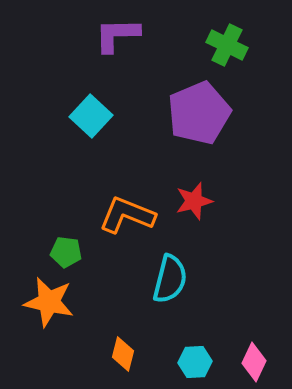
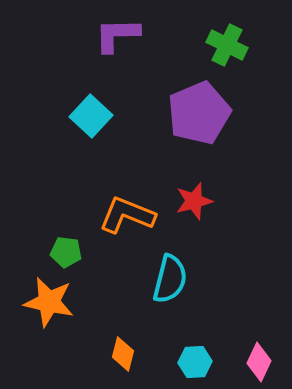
pink diamond: moved 5 px right
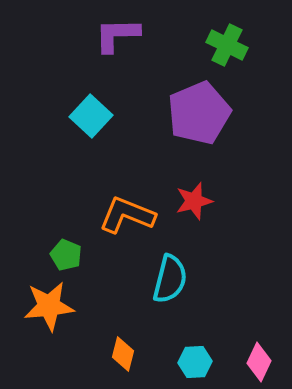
green pentagon: moved 3 px down; rotated 16 degrees clockwise
orange star: moved 4 px down; rotated 18 degrees counterclockwise
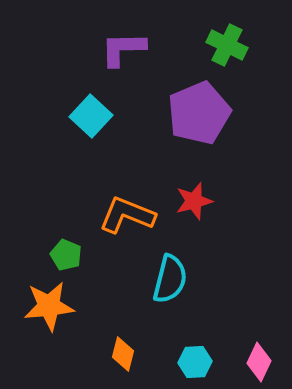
purple L-shape: moved 6 px right, 14 px down
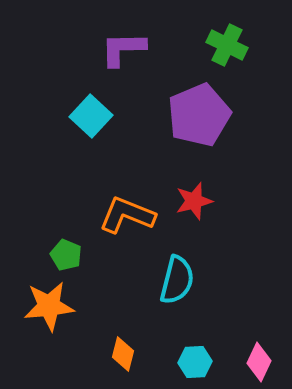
purple pentagon: moved 2 px down
cyan semicircle: moved 7 px right, 1 px down
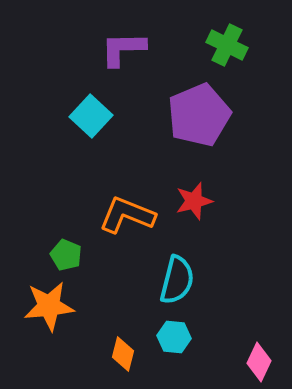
cyan hexagon: moved 21 px left, 25 px up; rotated 8 degrees clockwise
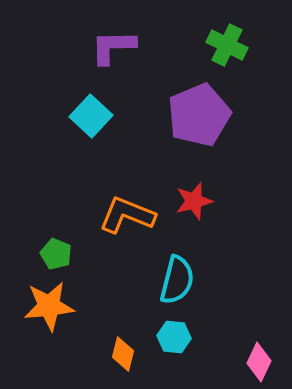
purple L-shape: moved 10 px left, 2 px up
green pentagon: moved 10 px left, 1 px up
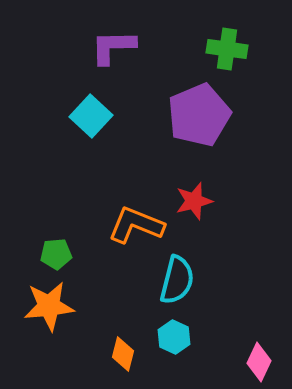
green cross: moved 4 px down; rotated 18 degrees counterclockwise
orange L-shape: moved 9 px right, 10 px down
green pentagon: rotated 28 degrees counterclockwise
cyan hexagon: rotated 20 degrees clockwise
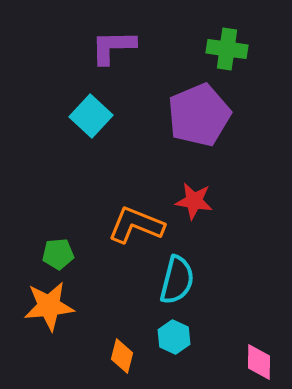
red star: rotated 24 degrees clockwise
green pentagon: moved 2 px right
orange diamond: moved 1 px left, 2 px down
pink diamond: rotated 24 degrees counterclockwise
